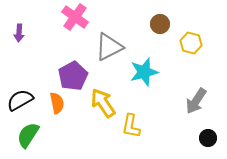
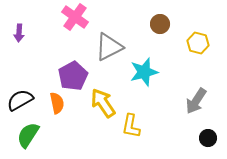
yellow hexagon: moved 7 px right
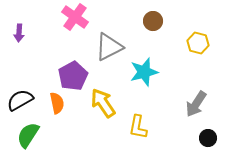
brown circle: moved 7 px left, 3 px up
gray arrow: moved 3 px down
yellow L-shape: moved 7 px right, 1 px down
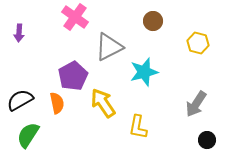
black circle: moved 1 px left, 2 px down
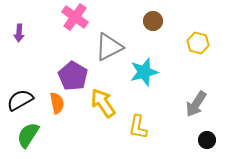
purple pentagon: rotated 12 degrees counterclockwise
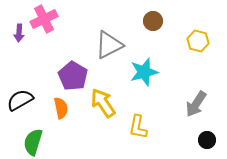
pink cross: moved 31 px left, 2 px down; rotated 28 degrees clockwise
yellow hexagon: moved 2 px up
gray triangle: moved 2 px up
orange semicircle: moved 4 px right, 5 px down
green semicircle: moved 5 px right, 7 px down; rotated 16 degrees counterclockwise
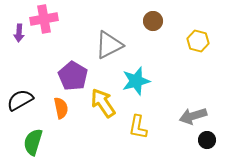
pink cross: rotated 16 degrees clockwise
cyan star: moved 8 px left, 9 px down
gray arrow: moved 3 px left, 12 px down; rotated 40 degrees clockwise
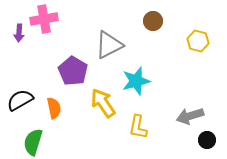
purple pentagon: moved 5 px up
orange semicircle: moved 7 px left
gray arrow: moved 3 px left
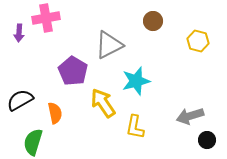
pink cross: moved 2 px right, 1 px up
orange semicircle: moved 1 px right, 5 px down
yellow L-shape: moved 3 px left
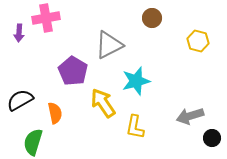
brown circle: moved 1 px left, 3 px up
black circle: moved 5 px right, 2 px up
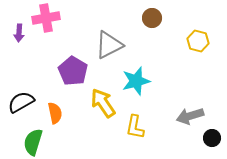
black semicircle: moved 1 px right, 2 px down
